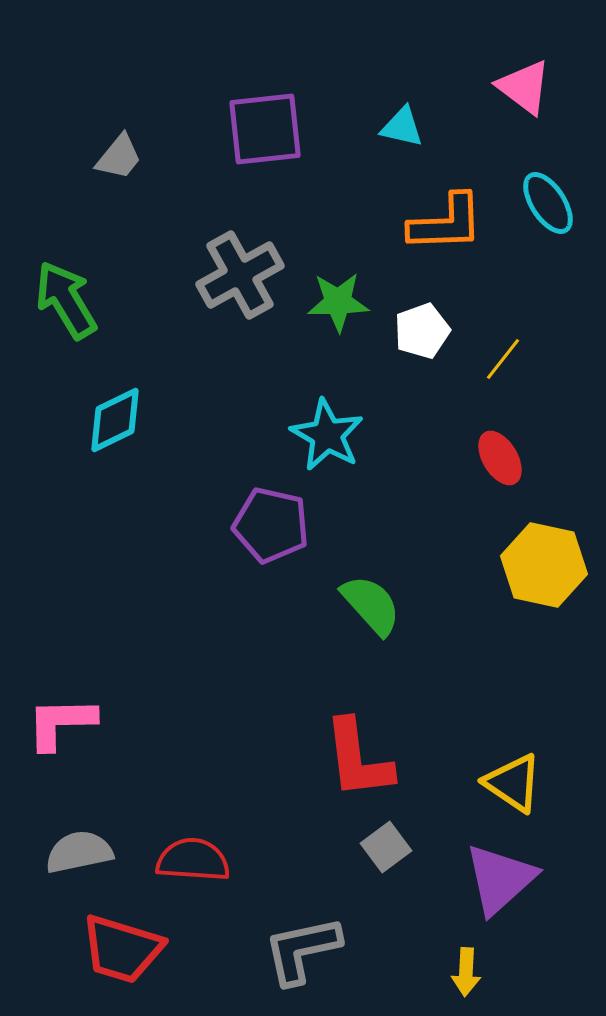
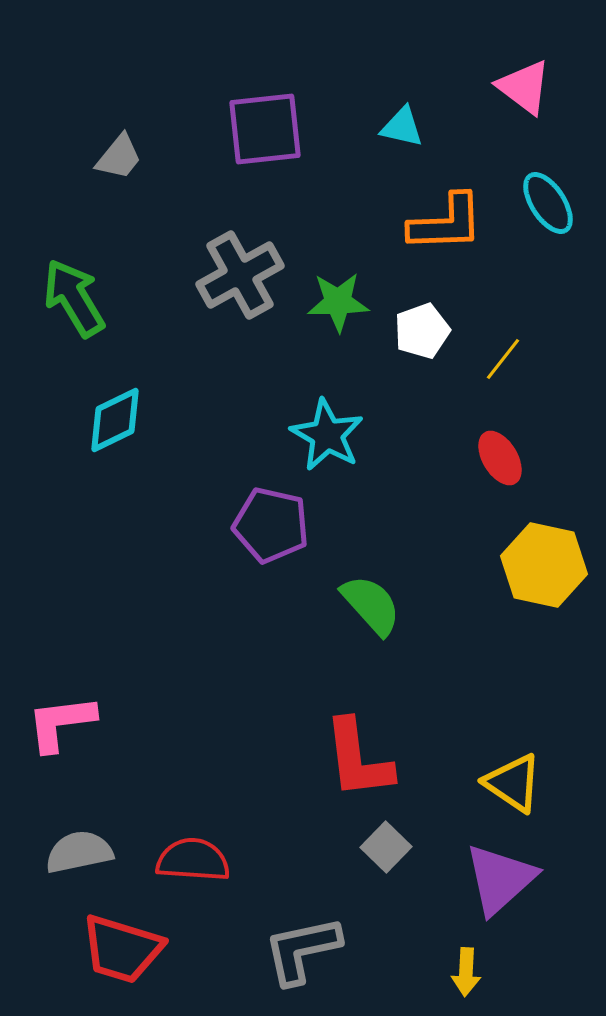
green arrow: moved 8 px right, 2 px up
pink L-shape: rotated 6 degrees counterclockwise
gray square: rotated 9 degrees counterclockwise
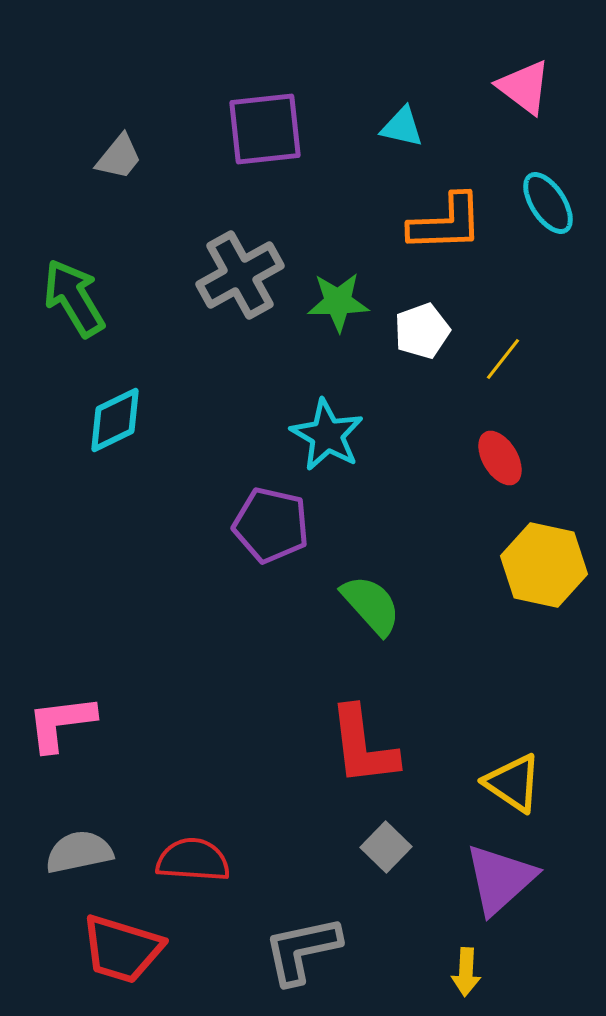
red L-shape: moved 5 px right, 13 px up
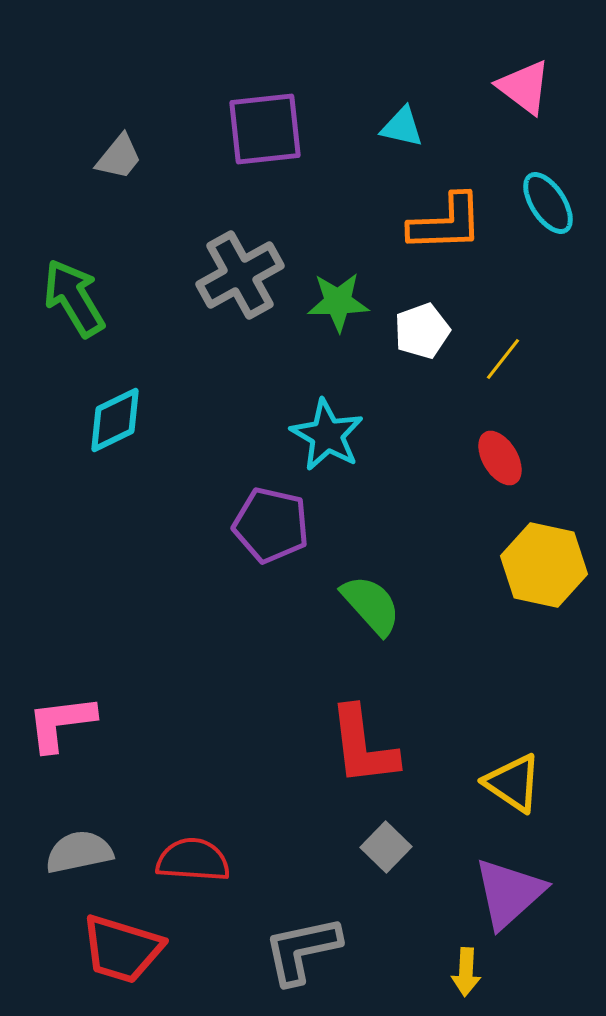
purple triangle: moved 9 px right, 14 px down
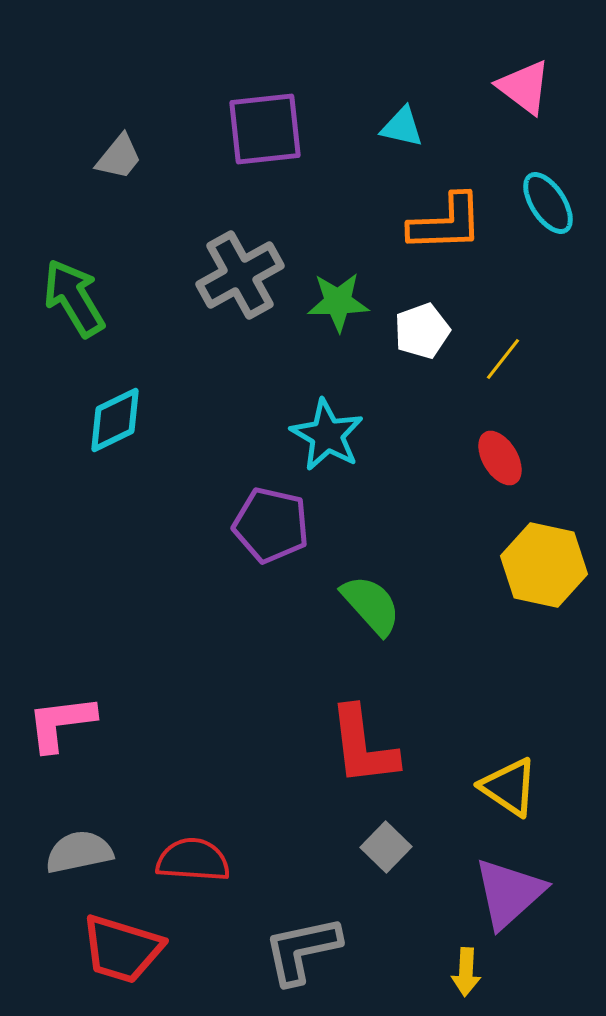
yellow triangle: moved 4 px left, 4 px down
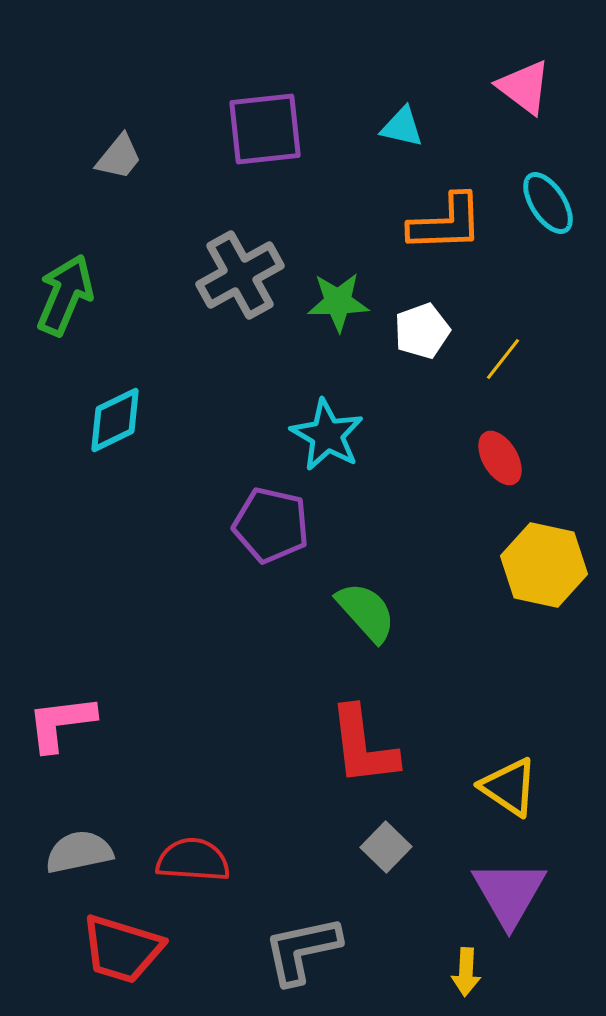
green arrow: moved 9 px left, 3 px up; rotated 54 degrees clockwise
green semicircle: moved 5 px left, 7 px down
purple triangle: rotated 18 degrees counterclockwise
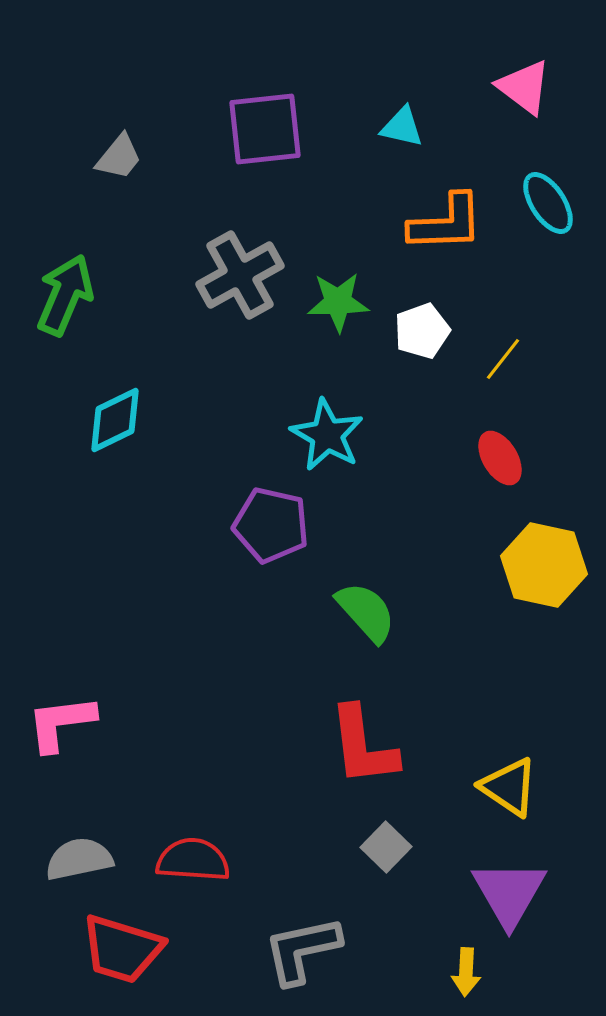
gray semicircle: moved 7 px down
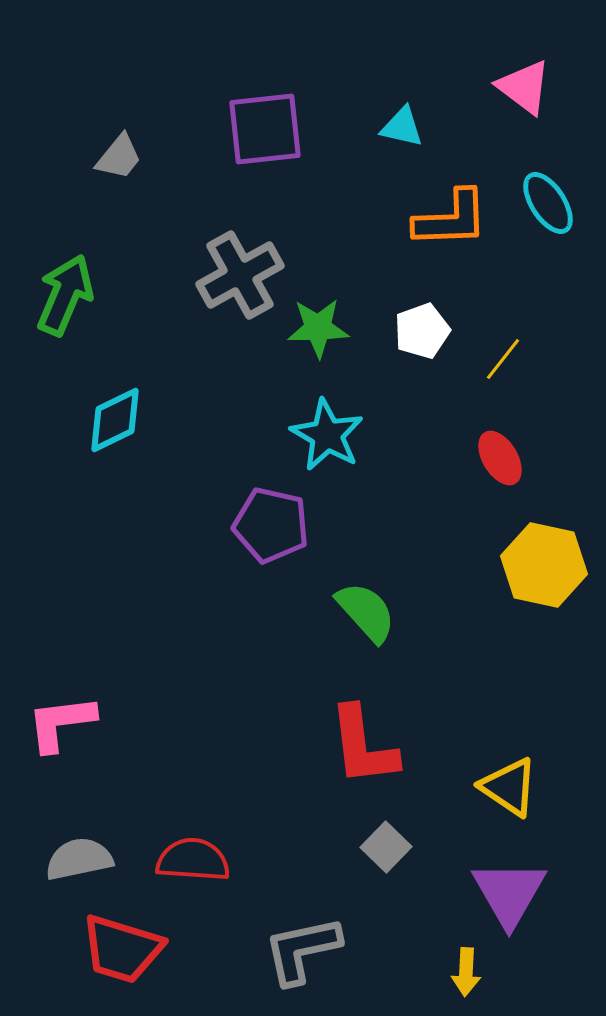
orange L-shape: moved 5 px right, 4 px up
green star: moved 20 px left, 26 px down
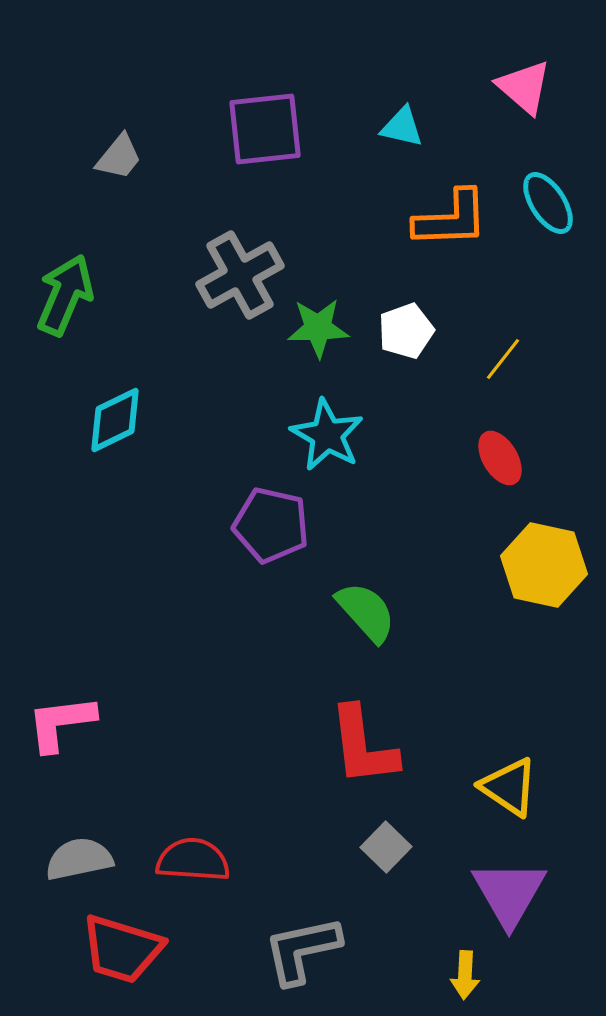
pink triangle: rotated 4 degrees clockwise
white pentagon: moved 16 px left
yellow arrow: moved 1 px left, 3 px down
